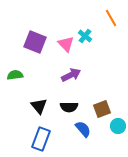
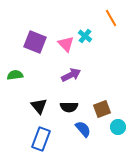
cyan circle: moved 1 px down
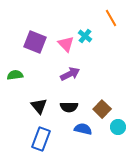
purple arrow: moved 1 px left, 1 px up
brown square: rotated 24 degrees counterclockwise
blue semicircle: rotated 36 degrees counterclockwise
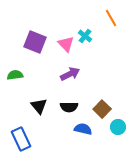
blue rectangle: moved 20 px left; rotated 45 degrees counterclockwise
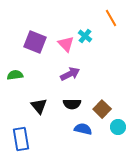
black semicircle: moved 3 px right, 3 px up
blue rectangle: rotated 15 degrees clockwise
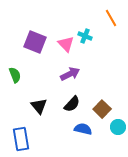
cyan cross: rotated 16 degrees counterclockwise
green semicircle: rotated 77 degrees clockwise
black semicircle: rotated 48 degrees counterclockwise
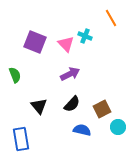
brown square: rotated 18 degrees clockwise
blue semicircle: moved 1 px left, 1 px down
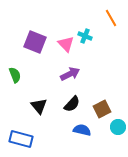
blue rectangle: rotated 65 degrees counterclockwise
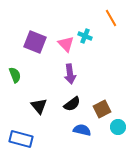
purple arrow: rotated 108 degrees clockwise
black semicircle: rotated 12 degrees clockwise
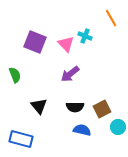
purple arrow: rotated 60 degrees clockwise
black semicircle: moved 3 px right, 3 px down; rotated 36 degrees clockwise
